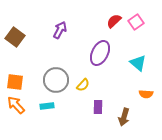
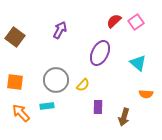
orange arrow: moved 5 px right, 8 px down
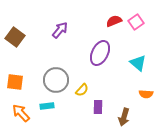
red semicircle: rotated 21 degrees clockwise
purple arrow: rotated 12 degrees clockwise
yellow semicircle: moved 1 px left, 5 px down
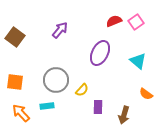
cyan triangle: moved 2 px up
orange semicircle: rotated 32 degrees clockwise
brown arrow: moved 2 px up
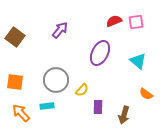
pink square: rotated 28 degrees clockwise
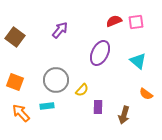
orange square: rotated 12 degrees clockwise
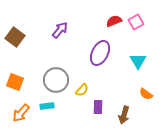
pink square: rotated 21 degrees counterclockwise
cyan triangle: rotated 18 degrees clockwise
orange arrow: rotated 96 degrees counterclockwise
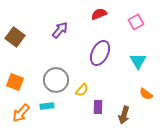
red semicircle: moved 15 px left, 7 px up
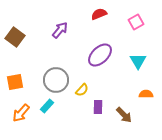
purple ellipse: moved 2 px down; rotated 20 degrees clockwise
orange square: rotated 30 degrees counterclockwise
orange semicircle: rotated 144 degrees clockwise
cyan rectangle: rotated 40 degrees counterclockwise
brown arrow: rotated 60 degrees counterclockwise
